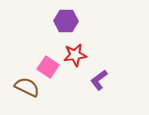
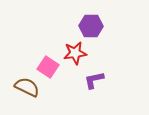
purple hexagon: moved 25 px right, 5 px down
red star: moved 2 px up
purple L-shape: moved 5 px left; rotated 25 degrees clockwise
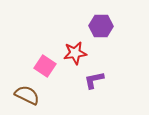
purple hexagon: moved 10 px right
pink square: moved 3 px left, 1 px up
brown semicircle: moved 8 px down
